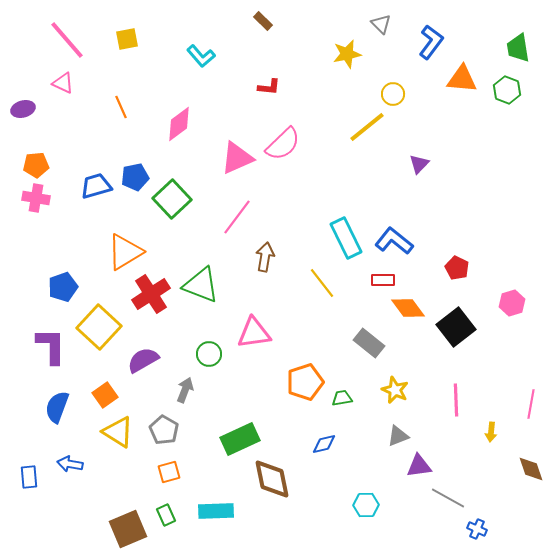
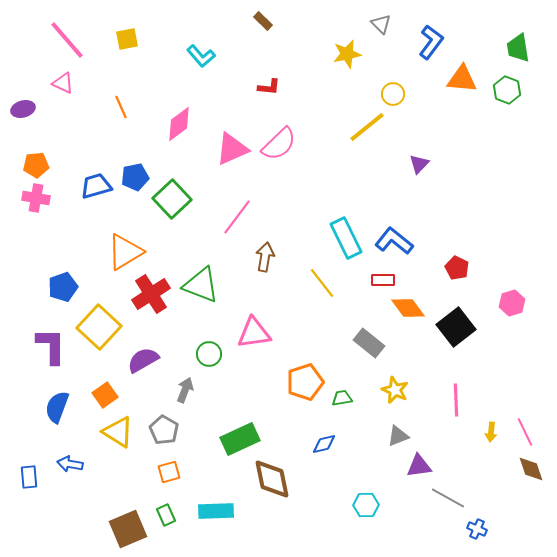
pink semicircle at (283, 144): moved 4 px left
pink triangle at (237, 158): moved 5 px left, 9 px up
pink line at (531, 404): moved 6 px left, 28 px down; rotated 36 degrees counterclockwise
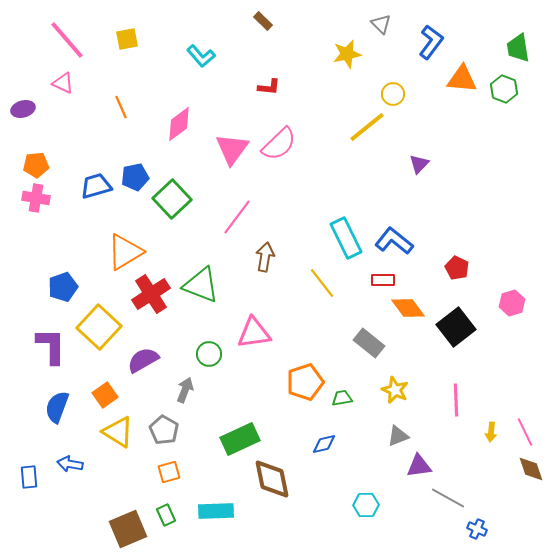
green hexagon at (507, 90): moved 3 px left, 1 px up
pink triangle at (232, 149): rotated 30 degrees counterclockwise
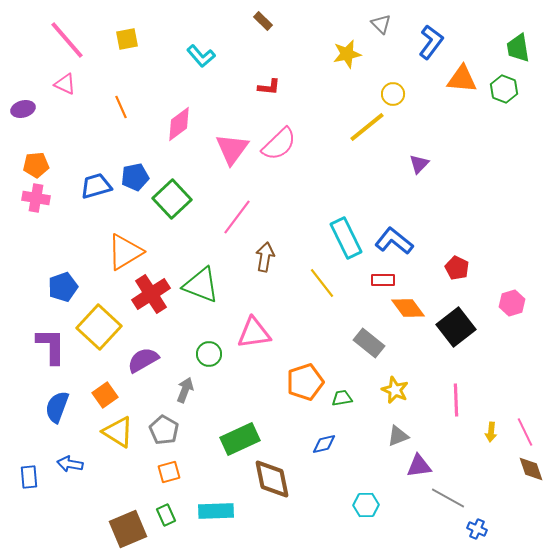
pink triangle at (63, 83): moved 2 px right, 1 px down
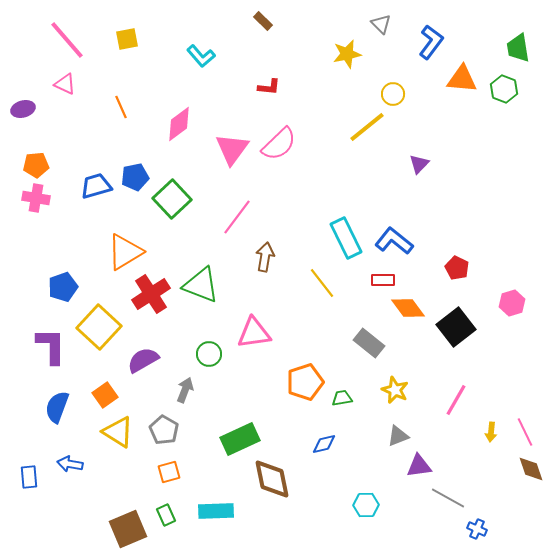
pink line at (456, 400): rotated 32 degrees clockwise
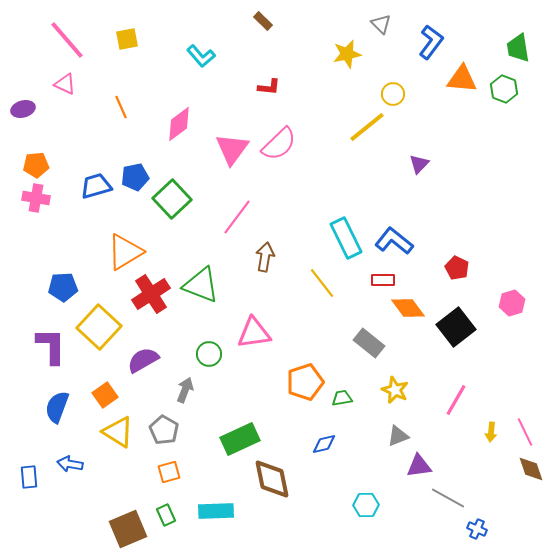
blue pentagon at (63, 287): rotated 16 degrees clockwise
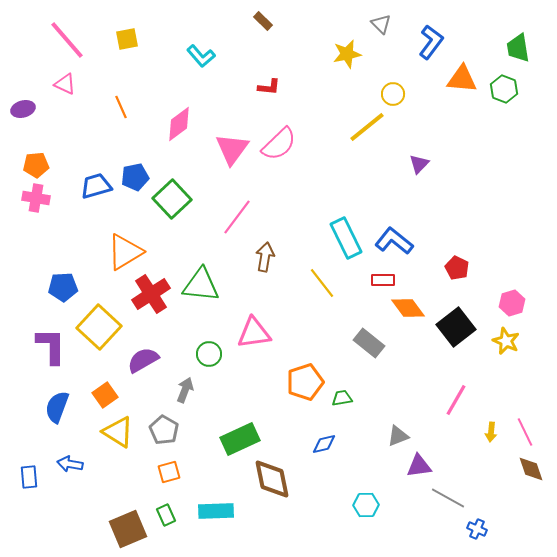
green triangle at (201, 285): rotated 15 degrees counterclockwise
yellow star at (395, 390): moved 111 px right, 49 px up
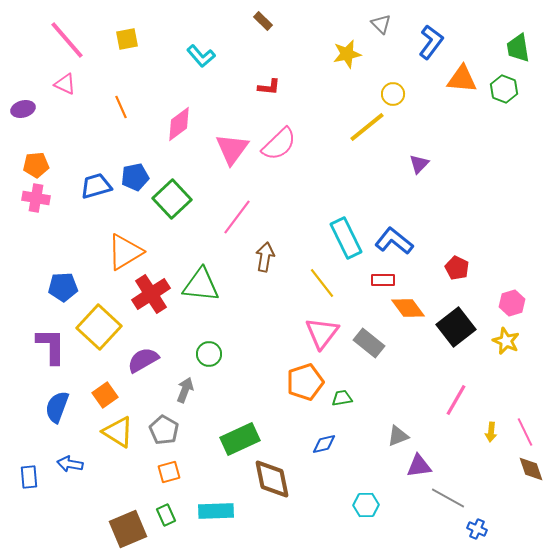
pink triangle at (254, 333): moved 68 px right; rotated 45 degrees counterclockwise
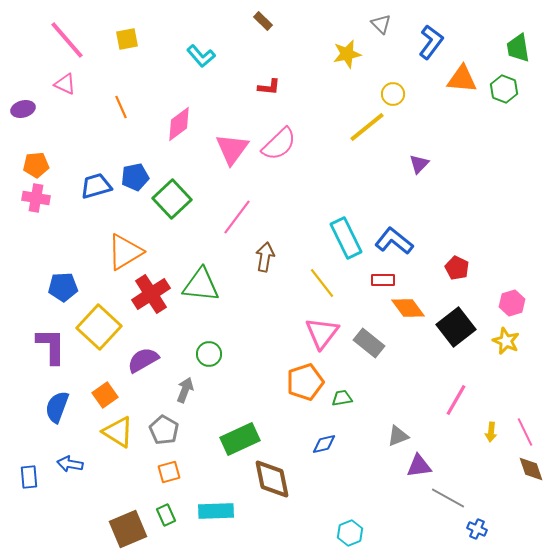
cyan hexagon at (366, 505): moved 16 px left, 28 px down; rotated 20 degrees counterclockwise
